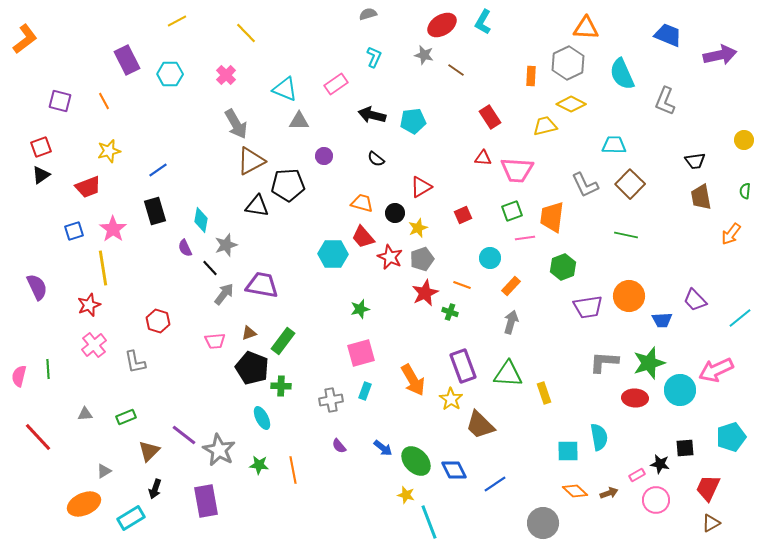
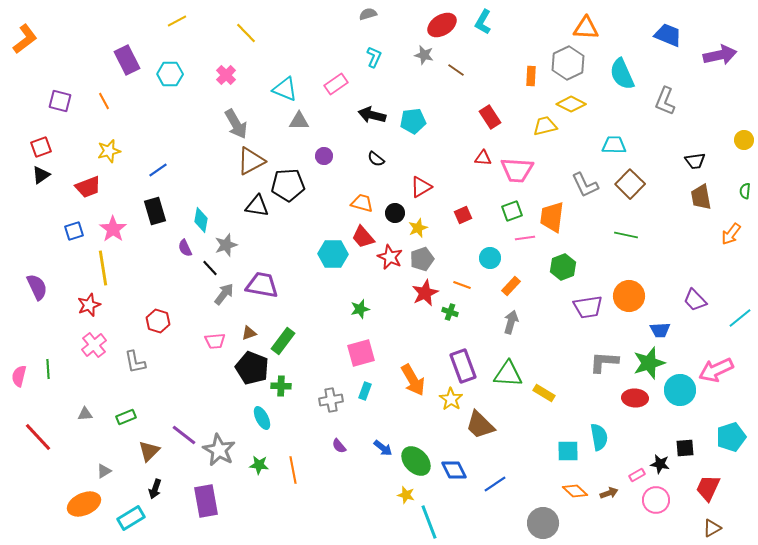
blue trapezoid at (662, 320): moved 2 px left, 10 px down
yellow rectangle at (544, 393): rotated 40 degrees counterclockwise
brown triangle at (711, 523): moved 1 px right, 5 px down
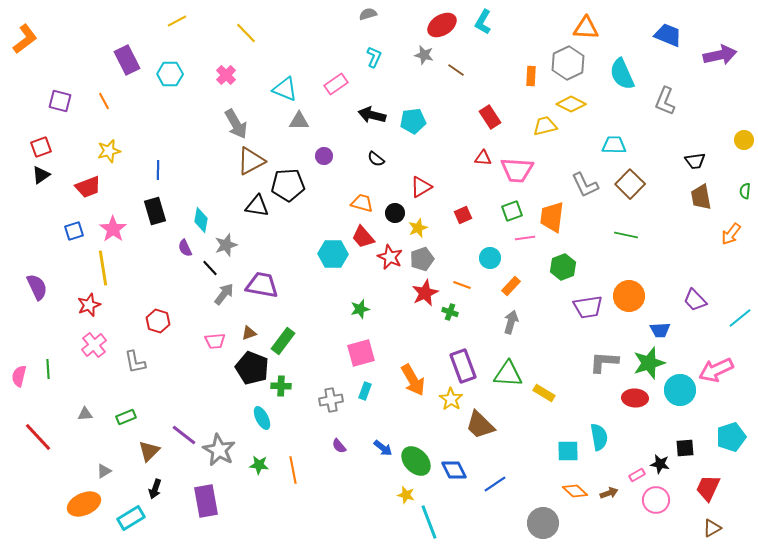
blue line at (158, 170): rotated 54 degrees counterclockwise
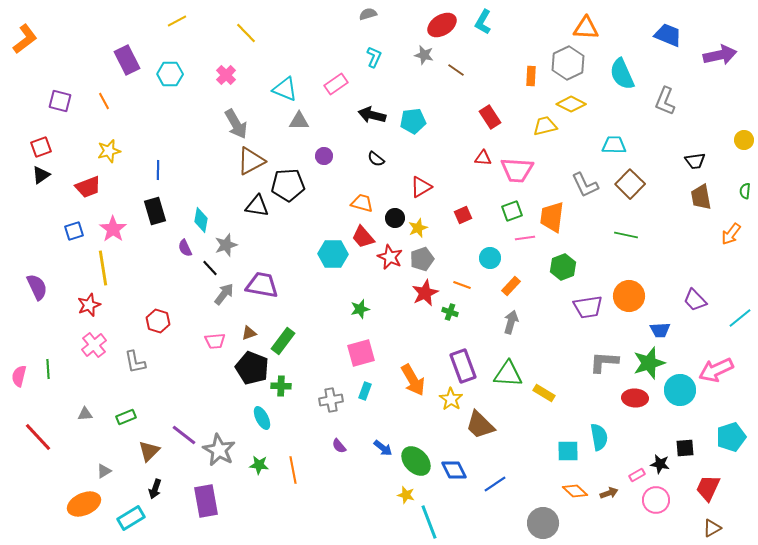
black circle at (395, 213): moved 5 px down
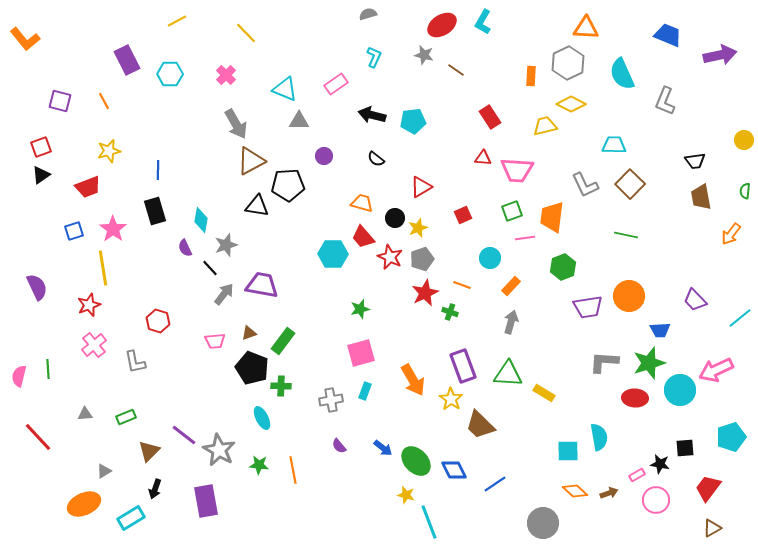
orange L-shape at (25, 39): rotated 88 degrees clockwise
red trapezoid at (708, 488): rotated 12 degrees clockwise
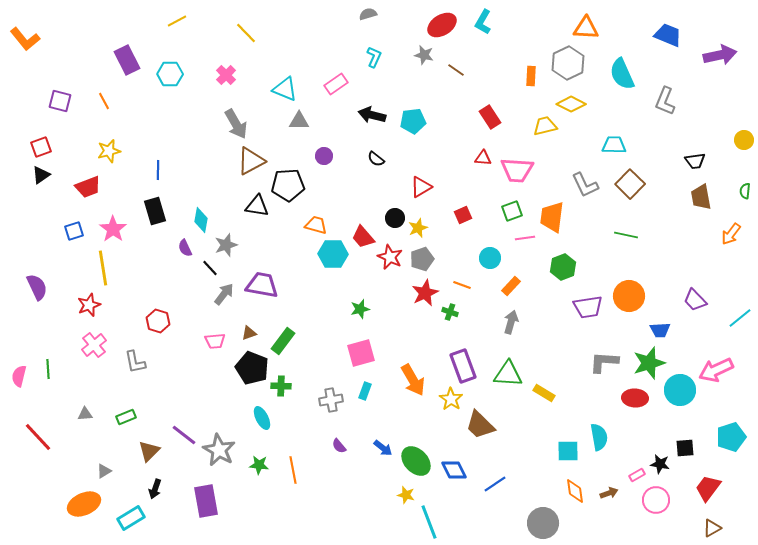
orange trapezoid at (362, 203): moved 46 px left, 22 px down
orange diamond at (575, 491): rotated 40 degrees clockwise
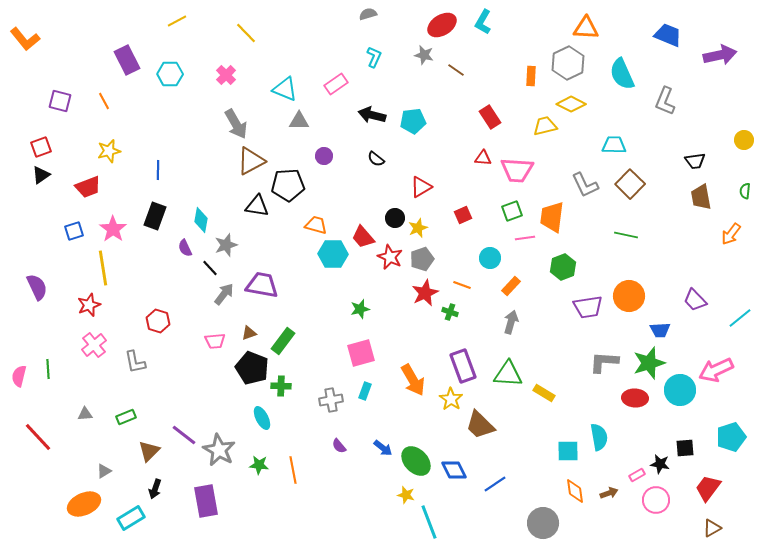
black rectangle at (155, 211): moved 5 px down; rotated 36 degrees clockwise
